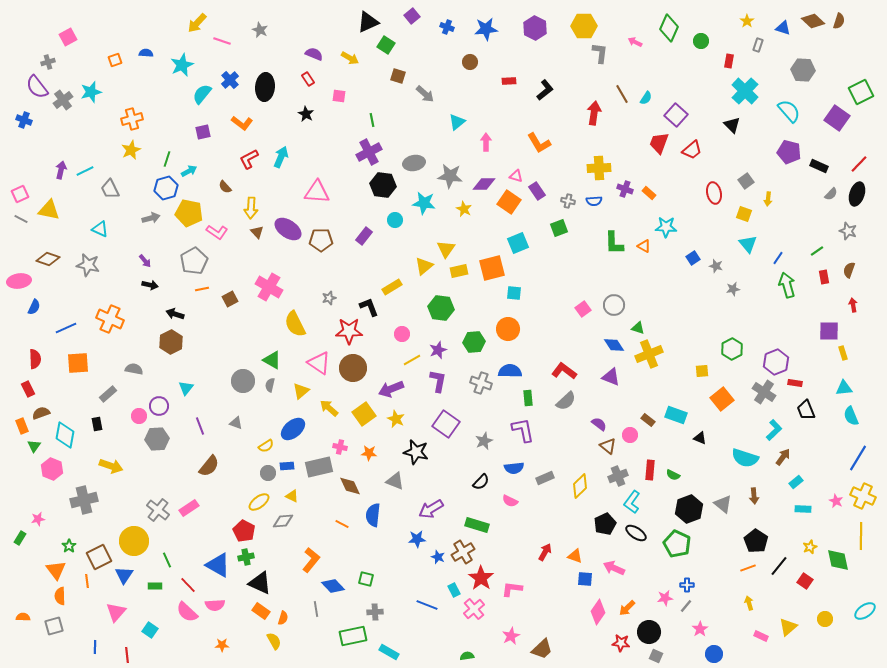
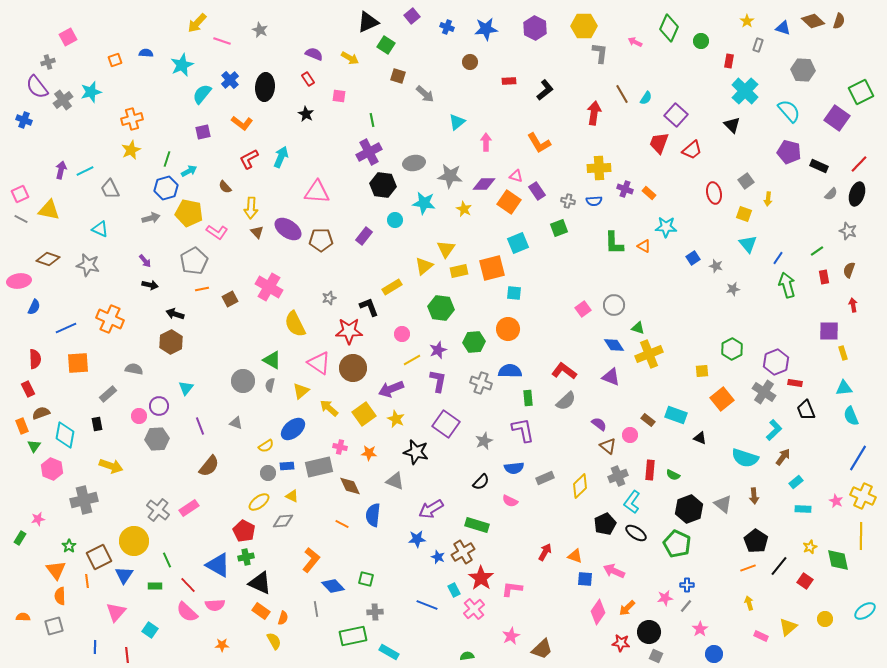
pink arrow at (614, 568): moved 3 px down
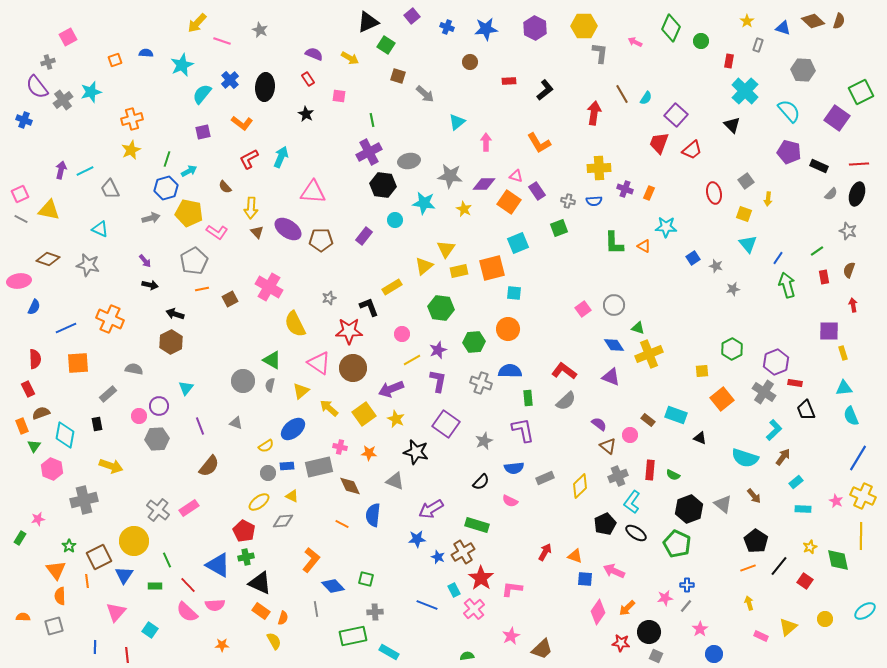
green diamond at (669, 28): moved 2 px right
gray ellipse at (414, 163): moved 5 px left, 2 px up
red line at (859, 164): rotated 42 degrees clockwise
pink triangle at (317, 192): moved 4 px left
orange rectangle at (649, 193): rotated 72 degrees clockwise
brown arrow at (754, 496): rotated 35 degrees counterclockwise
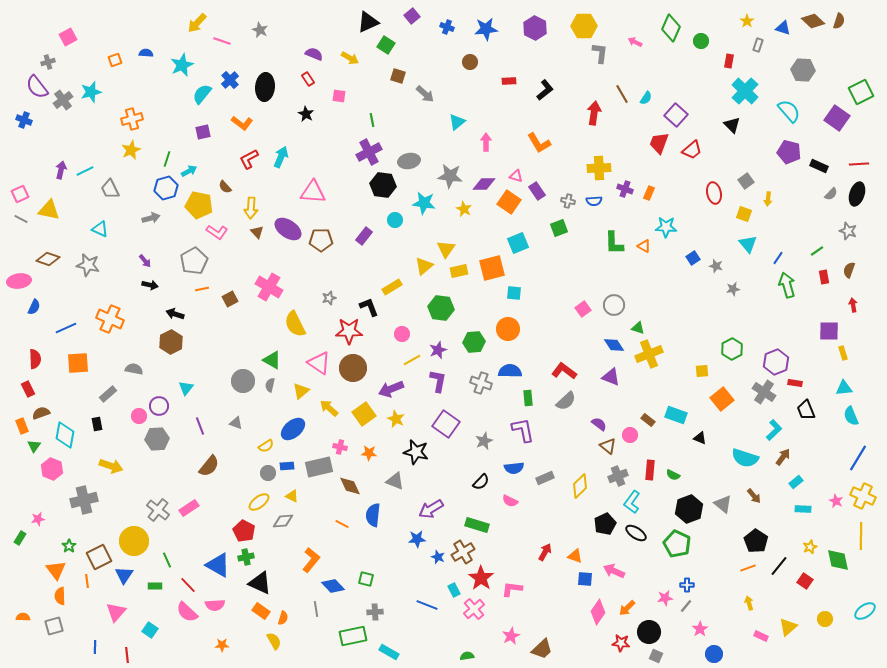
yellow pentagon at (189, 213): moved 10 px right, 8 px up
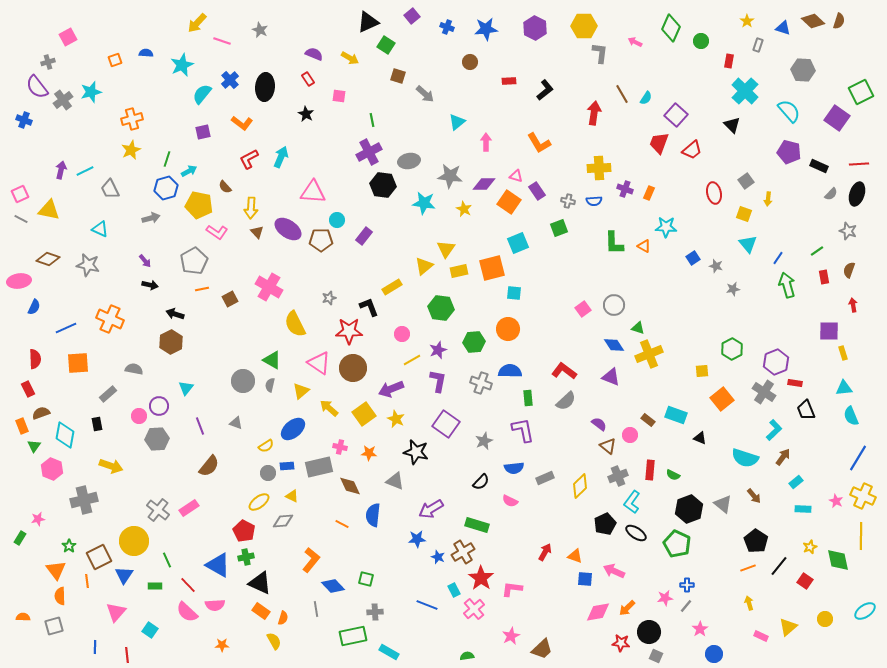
cyan circle at (395, 220): moved 58 px left
pink diamond at (598, 612): rotated 45 degrees clockwise
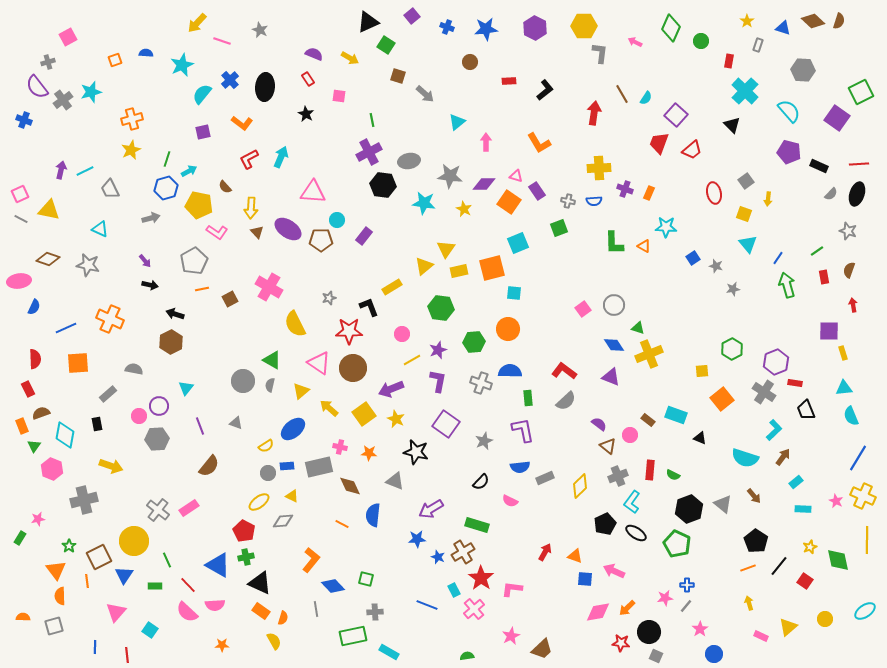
blue semicircle at (514, 468): moved 6 px right, 1 px up
yellow line at (861, 536): moved 6 px right, 4 px down
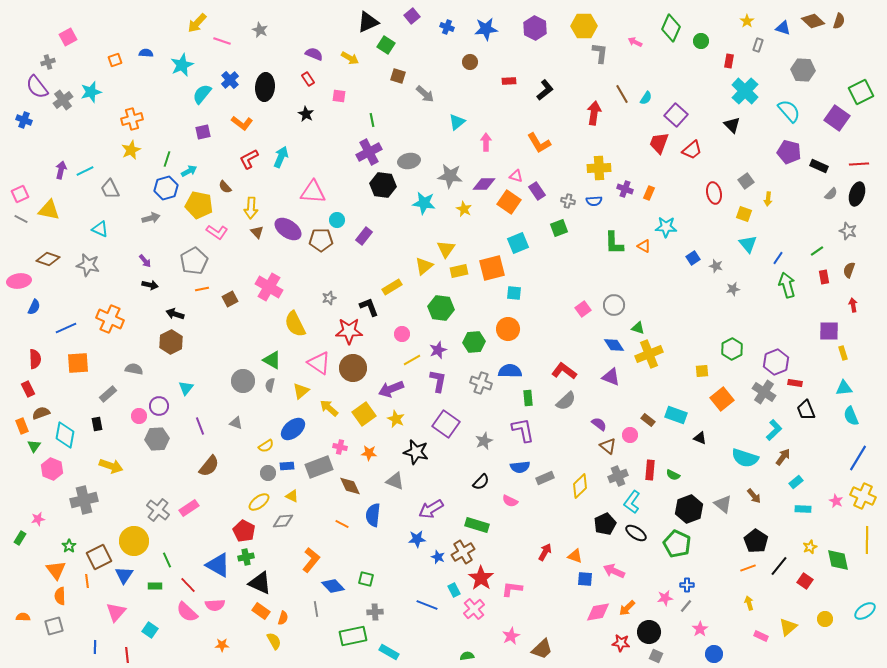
gray rectangle at (319, 467): rotated 8 degrees counterclockwise
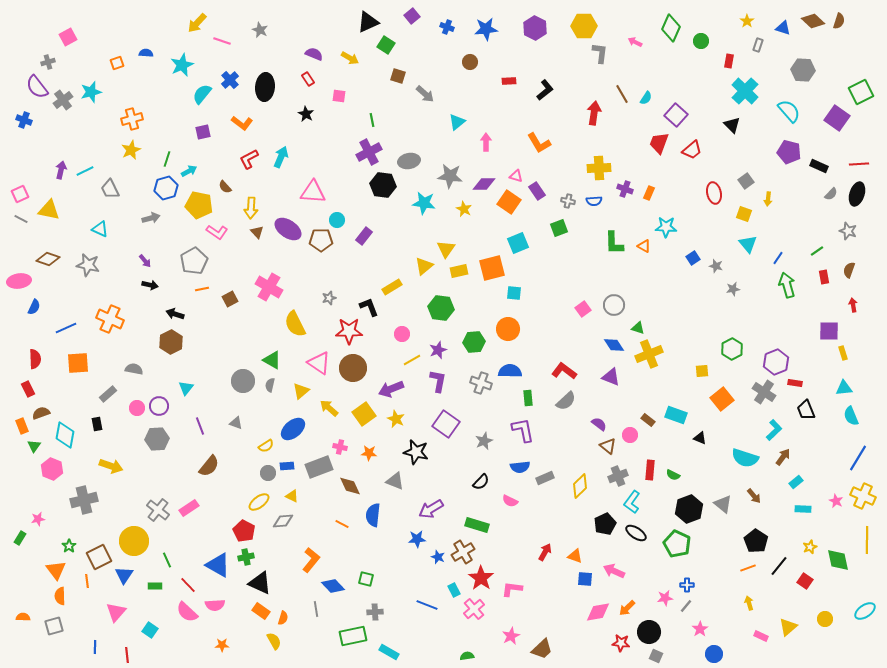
orange square at (115, 60): moved 2 px right, 3 px down
pink circle at (139, 416): moved 2 px left, 8 px up
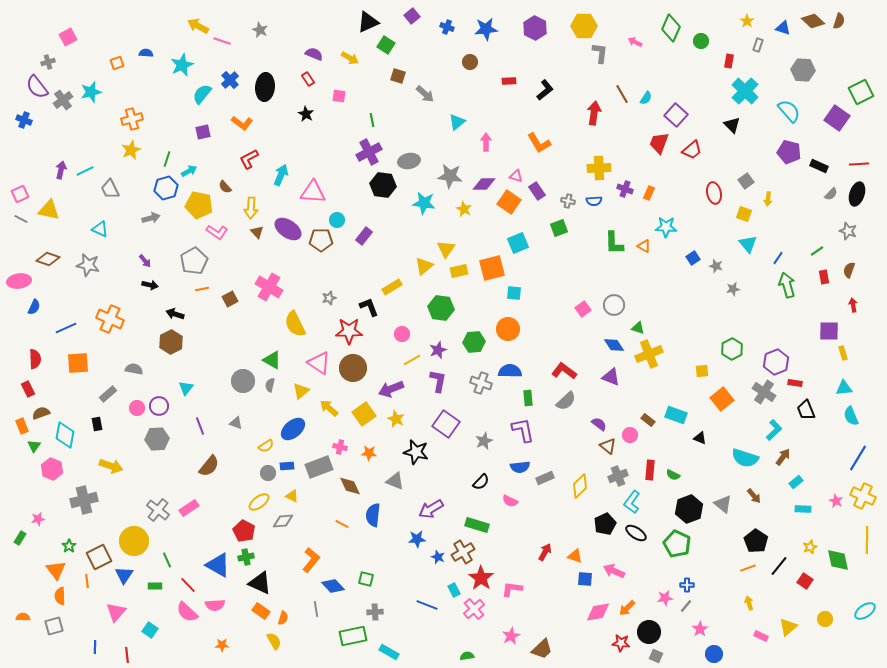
yellow arrow at (197, 23): moved 1 px right, 3 px down; rotated 75 degrees clockwise
cyan arrow at (281, 157): moved 18 px down
